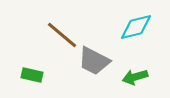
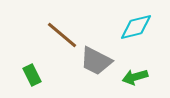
gray trapezoid: moved 2 px right
green rectangle: rotated 50 degrees clockwise
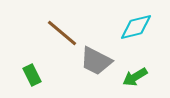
brown line: moved 2 px up
green arrow: rotated 15 degrees counterclockwise
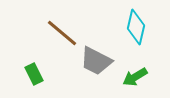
cyan diamond: rotated 64 degrees counterclockwise
green rectangle: moved 2 px right, 1 px up
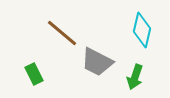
cyan diamond: moved 6 px right, 3 px down
gray trapezoid: moved 1 px right, 1 px down
green arrow: rotated 40 degrees counterclockwise
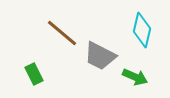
gray trapezoid: moved 3 px right, 6 px up
green arrow: rotated 85 degrees counterclockwise
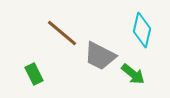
green arrow: moved 2 px left, 3 px up; rotated 15 degrees clockwise
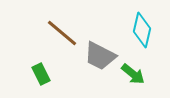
green rectangle: moved 7 px right
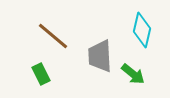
brown line: moved 9 px left, 3 px down
gray trapezoid: rotated 60 degrees clockwise
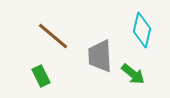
green rectangle: moved 2 px down
